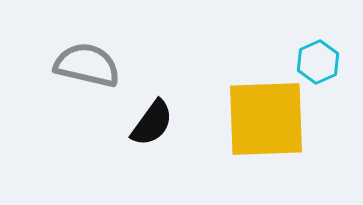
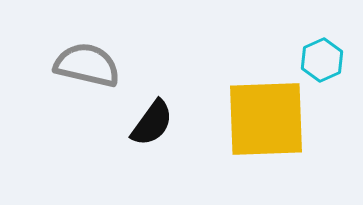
cyan hexagon: moved 4 px right, 2 px up
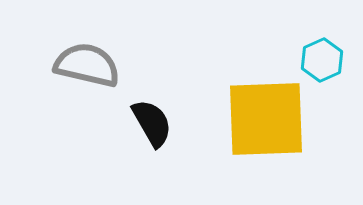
black semicircle: rotated 66 degrees counterclockwise
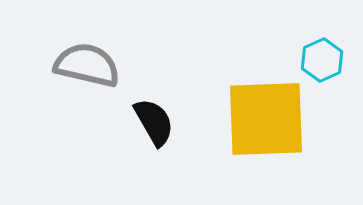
black semicircle: moved 2 px right, 1 px up
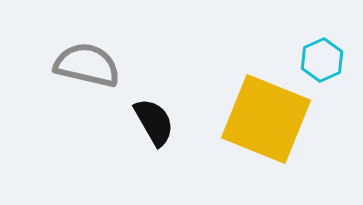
yellow square: rotated 24 degrees clockwise
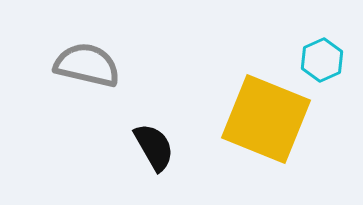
black semicircle: moved 25 px down
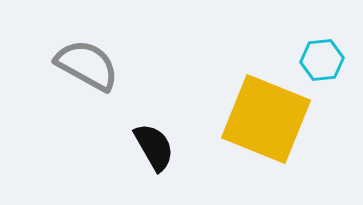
cyan hexagon: rotated 18 degrees clockwise
gray semicircle: rotated 16 degrees clockwise
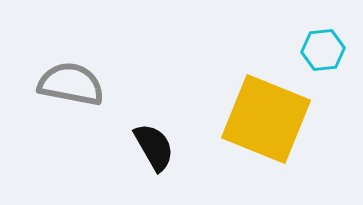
cyan hexagon: moved 1 px right, 10 px up
gray semicircle: moved 16 px left, 19 px down; rotated 18 degrees counterclockwise
